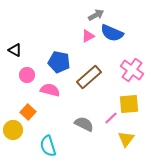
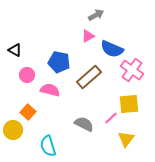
blue semicircle: moved 16 px down
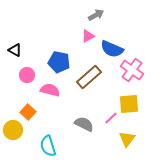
yellow triangle: moved 1 px right
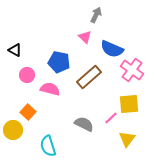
gray arrow: rotated 35 degrees counterclockwise
pink triangle: moved 3 px left, 1 px down; rotated 48 degrees counterclockwise
pink semicircle: moved 1 px up
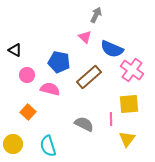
pink line: moved 1 px down; rotated 48 degrees counterclockwise
yellow circle: moved 14 px down
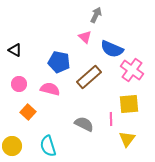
pink circle: moved 8 px left, 9 px down
yellow circle: moved 1 px left, 2 px down
